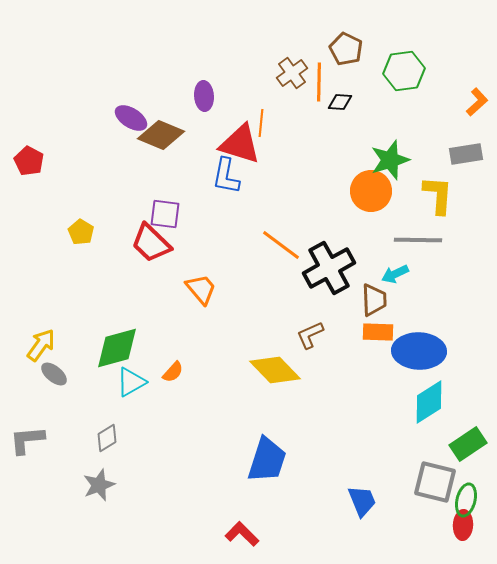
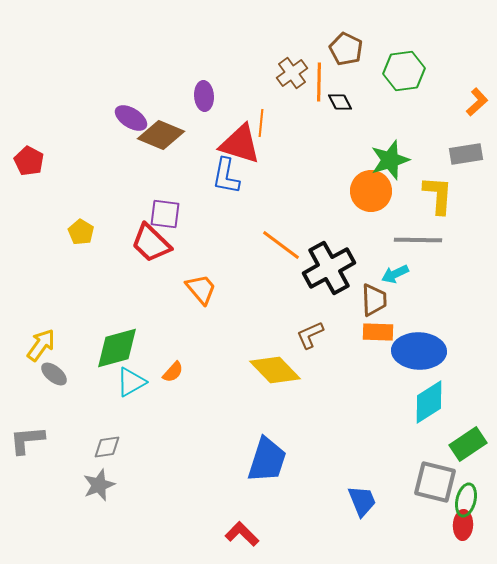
black diamond at (340, 102): rotated 60 degrees clockwise
gray diamond at (107, 438): moved 9 px down; rotated 24 degrees clockwise
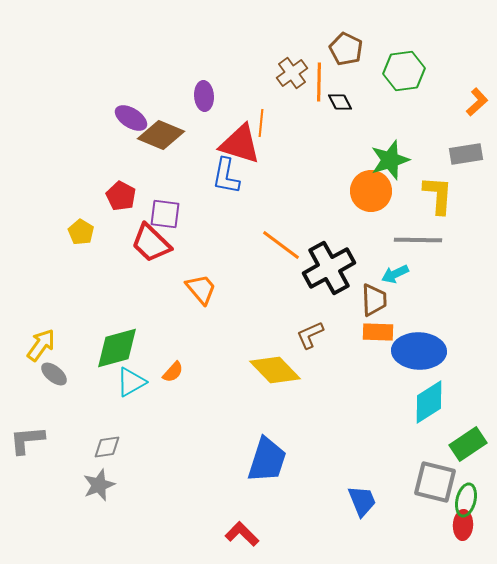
red pentagon at (29, 161): moved 92 px right, 35 px down
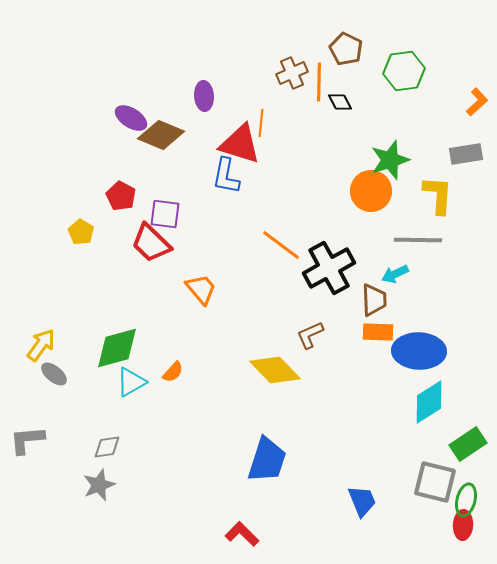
brown cross at (292, 73): rotated 12 degrees clockwise
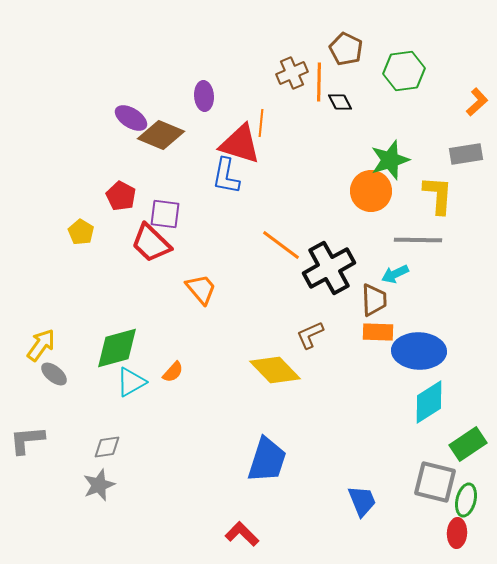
red ellipse at (463, 525): moved 6 px left, 8 px down
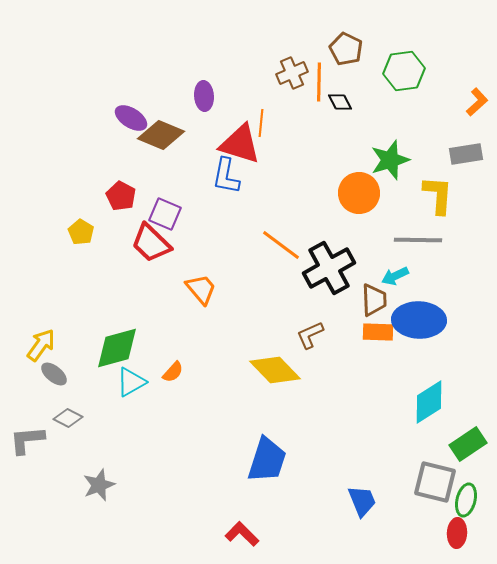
orange circle at (371, 191): moved 12 px left, 2 px down
purple square at (165, 214): rotated 16 degrees clockwise
cyan arrow at (395, 274): moved 2 px down
blue ellipse at (419, 351): moved 31 px up
gray diamond at (107, 447): moved 39 px left, 29 px up; rotated 36 degrees clockwise
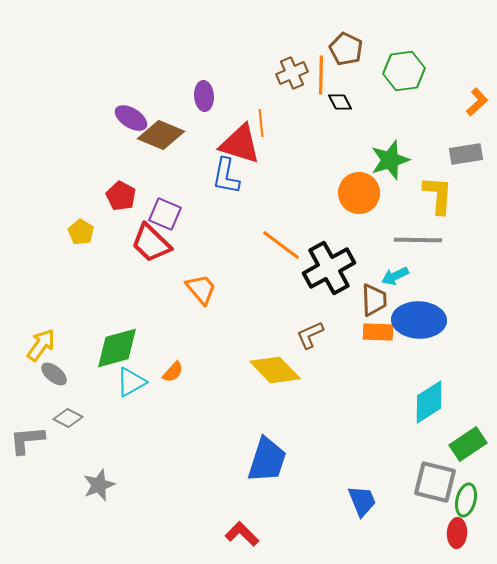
orange line at (319, 82): moved 2 px right, 7 px up
orange line at (261, 123): rotated 12 degrees counterclockwise
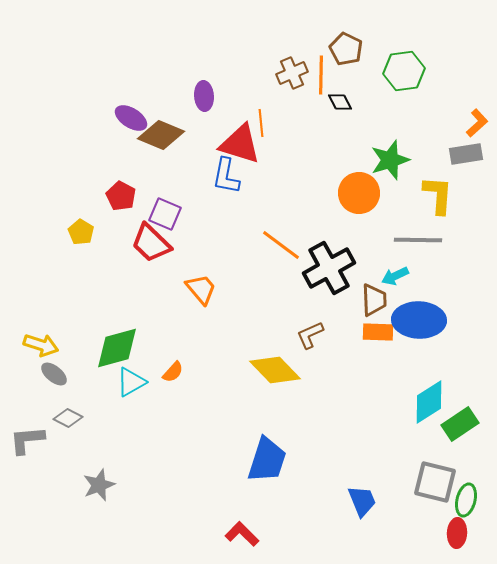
orange L-shape at (477, 102): moved 21 px down
yellow arrow at (41, 345): rotated 72 degrees clockwise
green rectangle at (468, 444): moved 8 px left, 20 px up
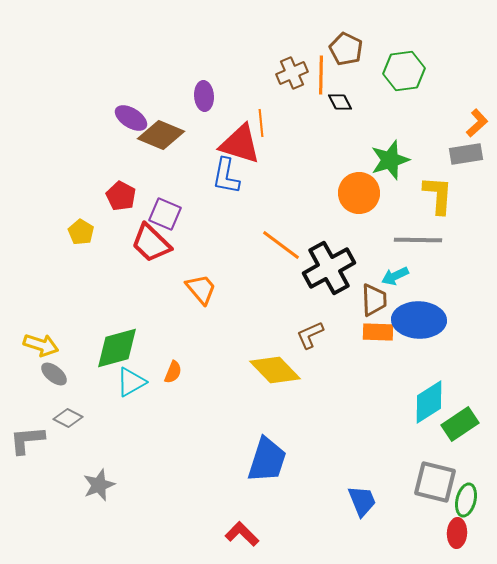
orange semicircle at (173, 372): rotated 20 degrees counterclockwise
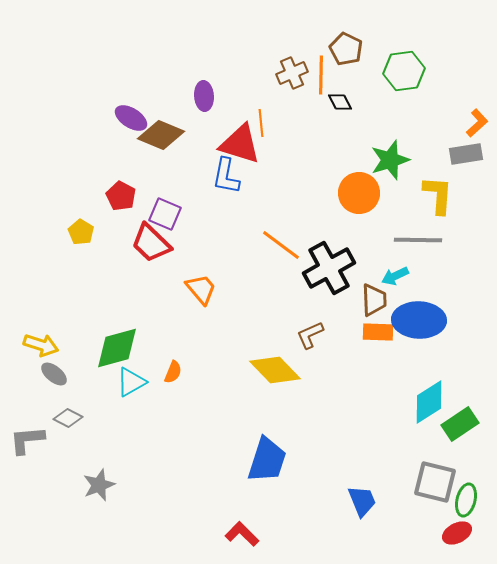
red ellipse at (457, 533): rotated 60 degrees clockwise
